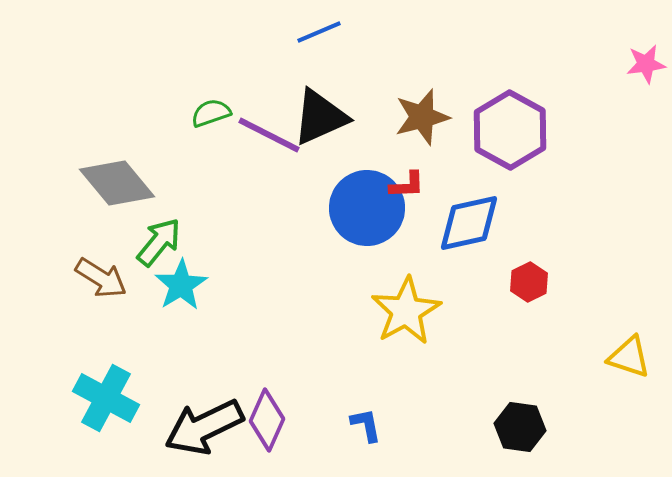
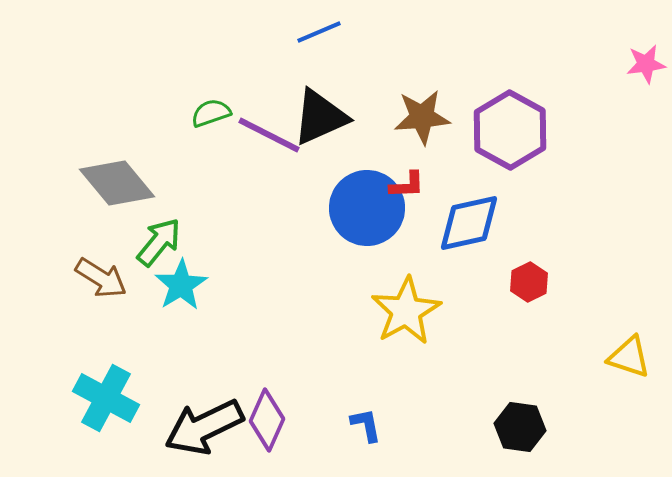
brown star: rotated 10 degrees clockwise
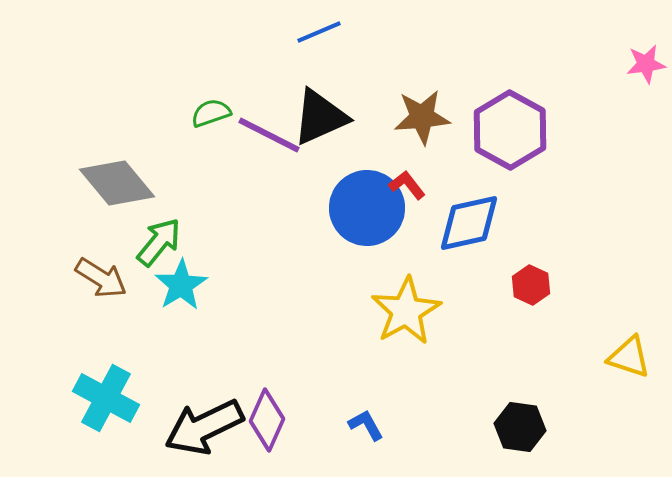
red L-shape: rotated 126 degrees counterclockwise
red hexagon: moved 2 px right, 3 px down; rotated 9 degrees counterclockwise
blue L-shape: rotated 18 degrees counterclockwise
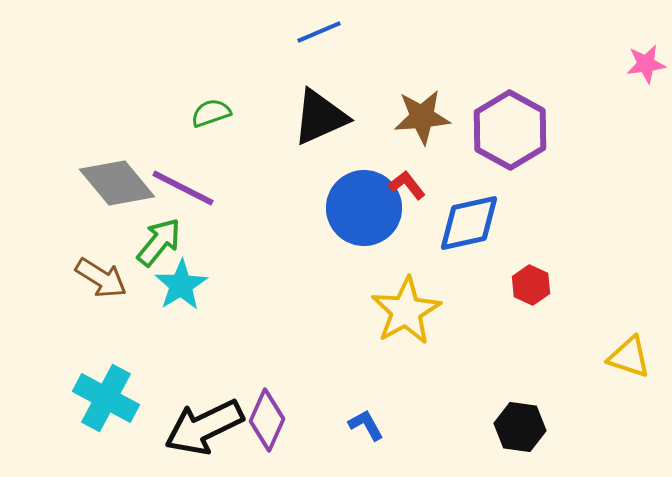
purple line: moved 86 px left, 53 px down
blue circle: moved 3 px left
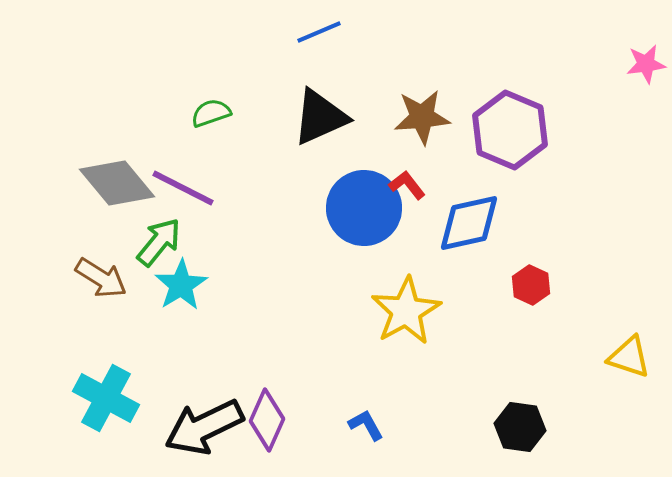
purple hexagon: rotated 6 degrees counterclockwise
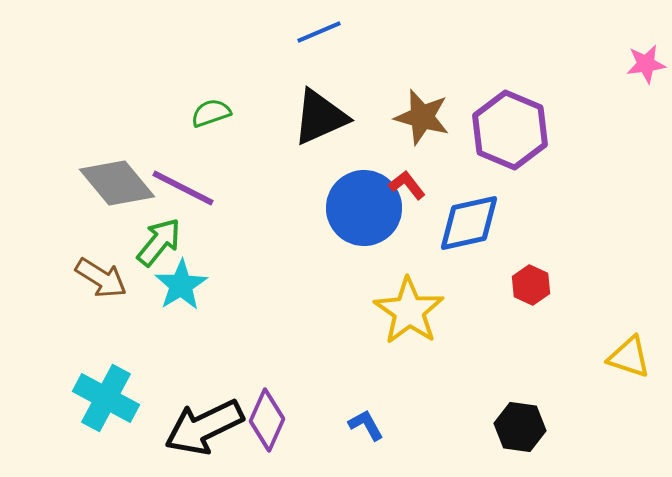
brown star: rotated 20 degrees clockwise
yellow star: moved 3 px right; rotated 8 degrees counterclockwise
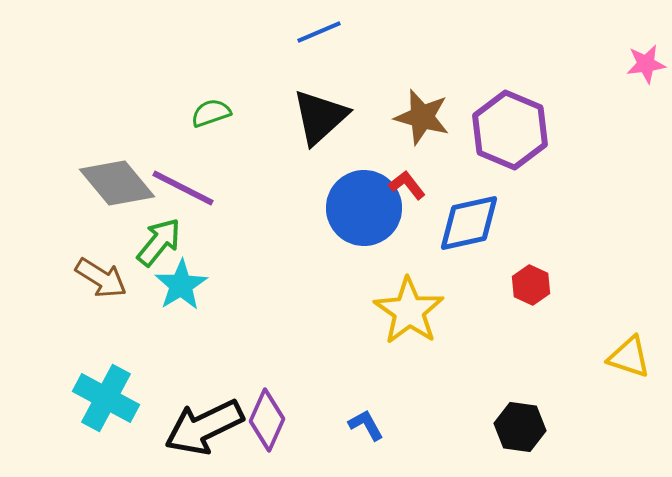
black triangle: rotated 18 degrees counterclockwise
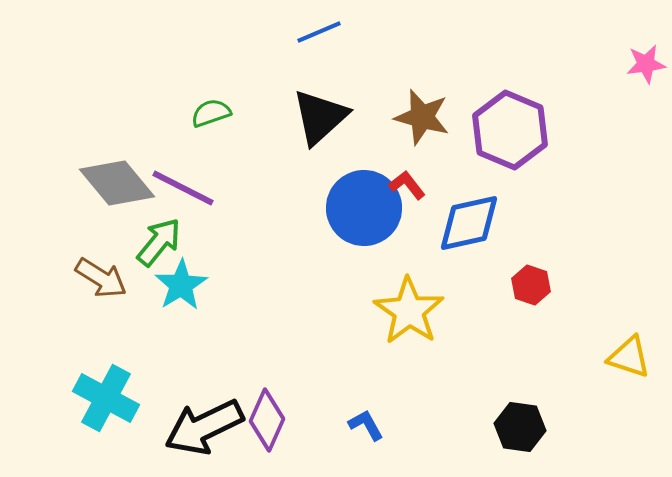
red hexagon: rotated 6 degrees counterclockwise
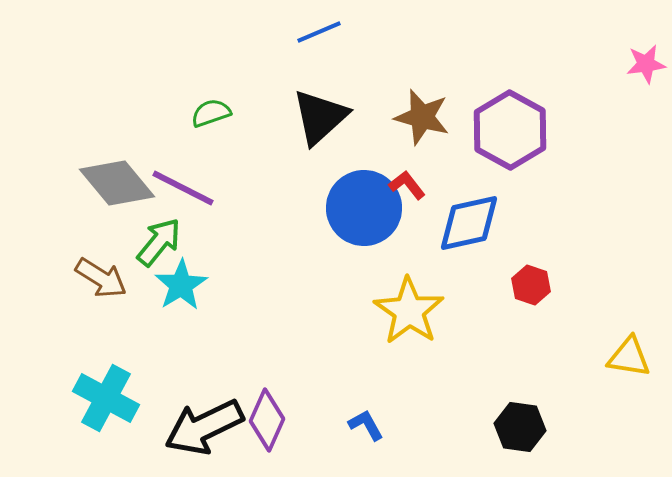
purple hexagon: rotated 6 degrees clockwise
yellow triangle: rotated 9 degrees counterclockwise
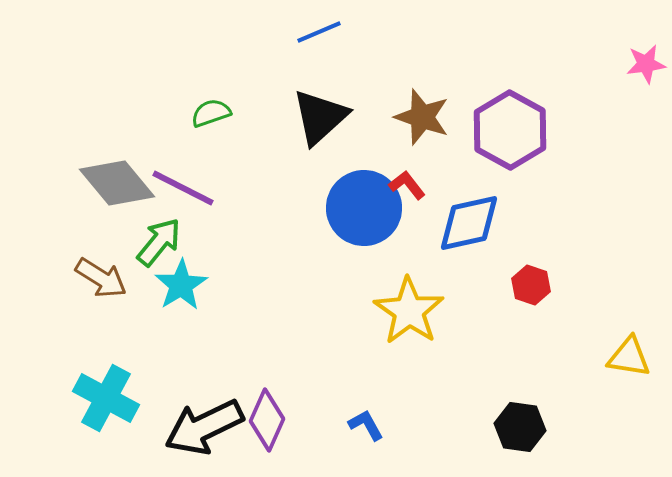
brown star: rotated 4 degrees clockwise
